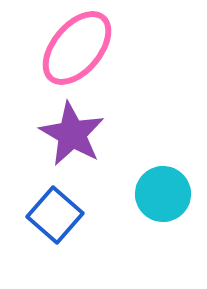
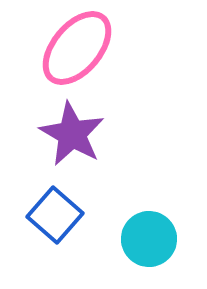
cyan circle: moved 14 px left, 45 px down
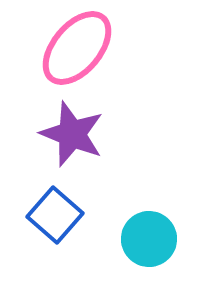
purple star: rotated 8 degrees counterclockwise
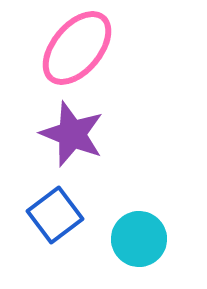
blue square: rotated 12 degrees clockwise
cyan circle: moved 10 px left
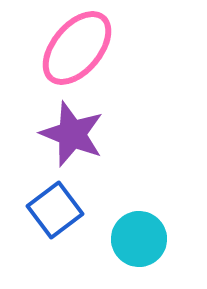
blue square: moved 5 px up
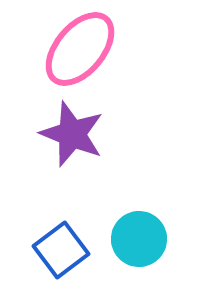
pink ellipse: moved 3 px right, 1 px down
blue square: moved 6 px right, 40 px down
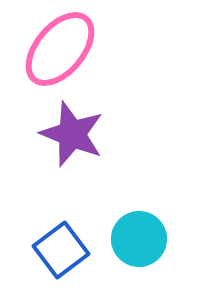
pink ellipse: moved 20 px left
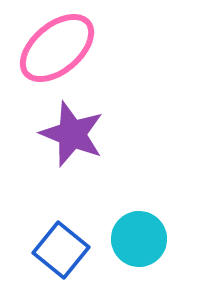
pink ellipse: moved 3 px left, 1 px up; rotated 10 degrees clockwise
blue square: rotated 14 degrees counterclockwise
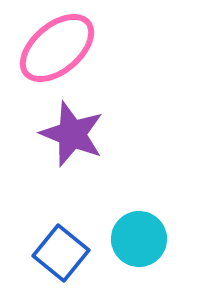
blue square: moved 3 px down
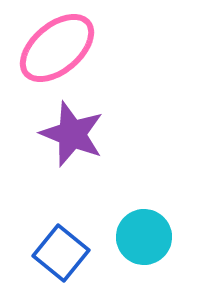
cyan circle: moved 5 px right, 2 px up
